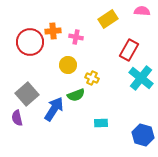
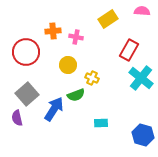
red circle: moved 4 px left, 10 px down
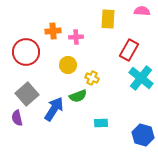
yellow rectangle: rotated 54 degrees counterclockwise
pink cross: rotated 16 degrees counterclockwise
green semicircle: moved 2 px right, 1 px down
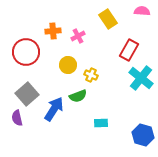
yellow rectangle: rotated 36 degrees counterclockwise
pink cross: moved 2 px right, 1 px up; rotated 24 degrees counterclockwise
yellow cross: moved 1 px left, 3 px up
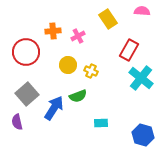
yellow cross: moved 4 px up
blue arrow: moved 1 px up
purple semicircle: moved 4 px down
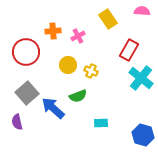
gray square: moved 1 px up
blue arrow: moved 1 px left; rotated 80 degrees counterclockwise
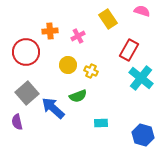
pink semicircle: rotated 14 degrees clockwise
orange cross: moved 3 px left
